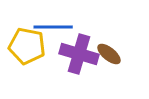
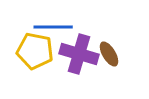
yellow pentagon: moved 8 px right, 5 px down
brown ellipse: rotated 20 degrees clockwise
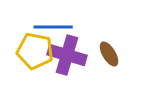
purple cross: moved 12 px left, 1 px down
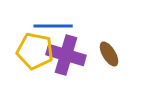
blue line: moved 1 px up
purple cross: moved 1 px left
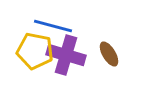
blue line: rotated 15 degrees clockwise
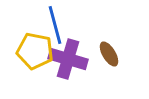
blue line: moved 2 px right, 1 px up; rotated 60 degrees clockwise
purple cross: moved 2 px right, 4 px down
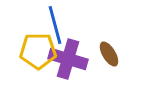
yellow pentagon: moved 3 px right; rotated 12 degrees counterclockwise
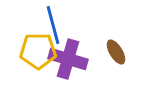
blue line: moved 2 px left
brown ellipse: moved 7 px right, 2 px up
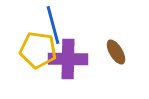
yellow pentagon: moved 1 px up; rotated 9 degrees clockwise
purple cross: rotated 15 degrees counterclockwise
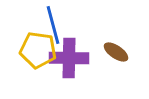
brown ellipse: rotated 25 degrees counterclockwise
purple cross: moved 1 px right, 1 px up
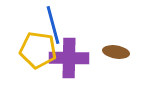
brown ellipse: rotated 25 degrees counterclockwise
